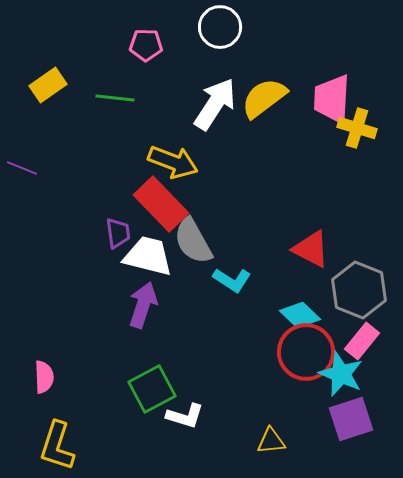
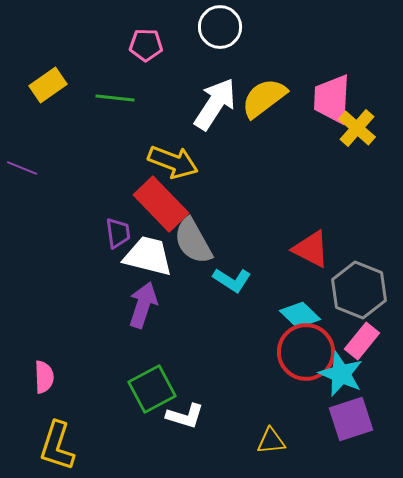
yellow cross: rotated 24 degrees clockwise
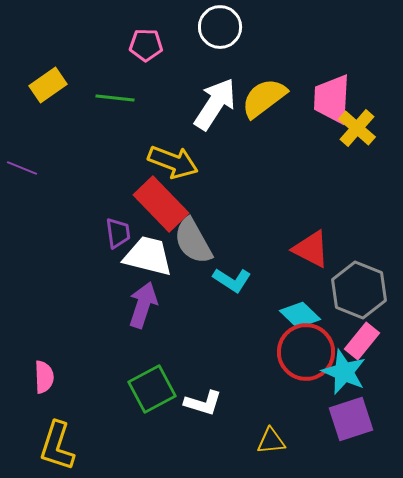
cyan star: moved 3 px right, 2 px up
white L-shape: moved 18 px right, 13 px up
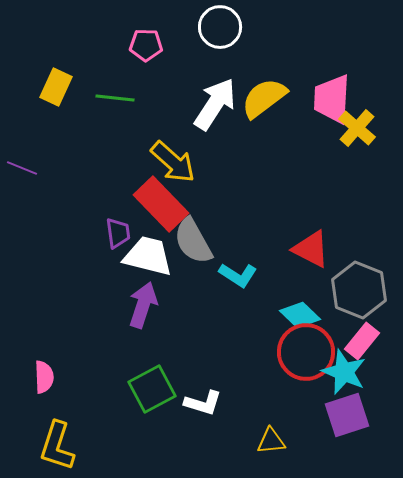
yellow rectangle: moved 8 px right, 2 px down; rotated 30 degrees counterclockwise
yellow arrow: rotated 21 degrees clockwise
cyan L-shape: moved 6 px right, 5 px up
purple square: moved 4 px left, 4 px up
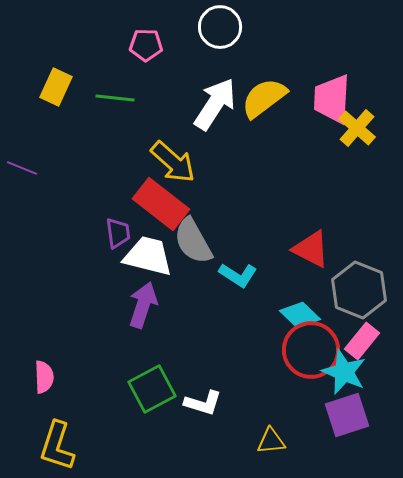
red rectangle: rotated 8 degrees counterclockwise
red circle: moved 5 px right, 2 px up
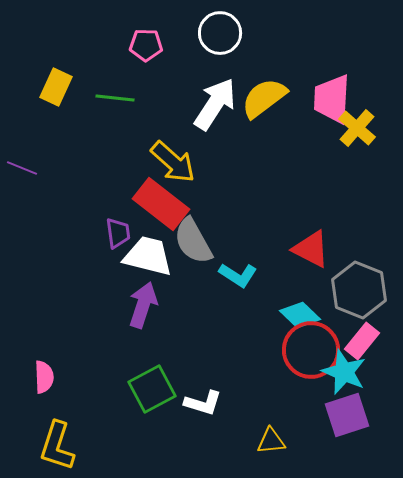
white circle: moved 6 px down
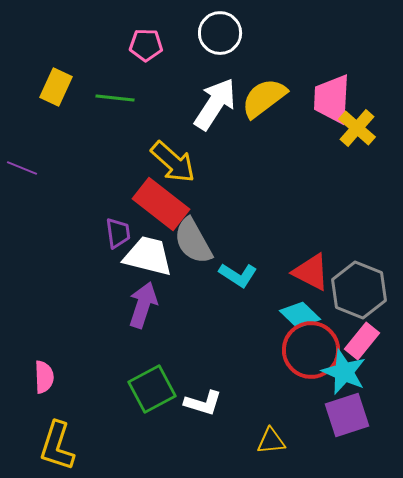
red triangle: moved 23 px down
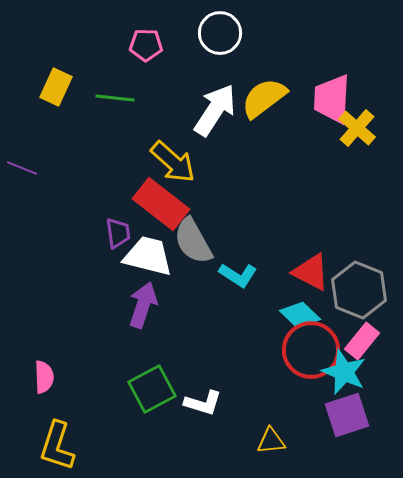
white arrow: moved 6 px down
